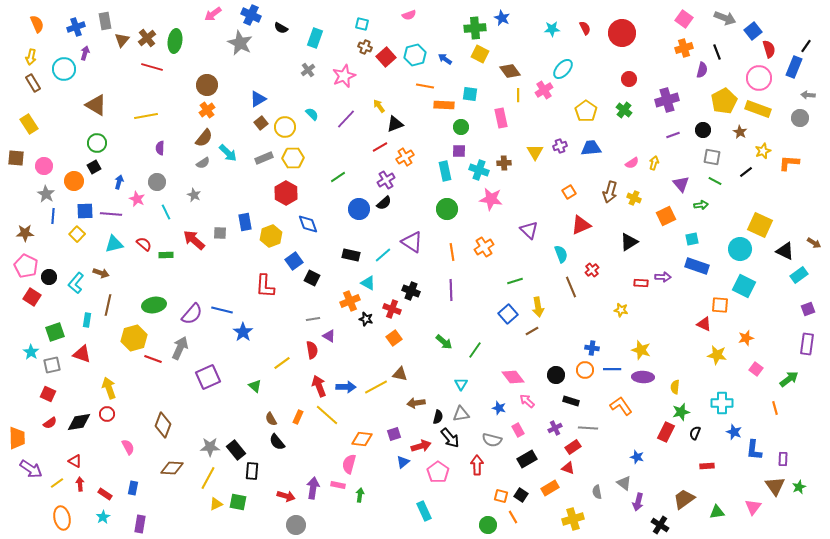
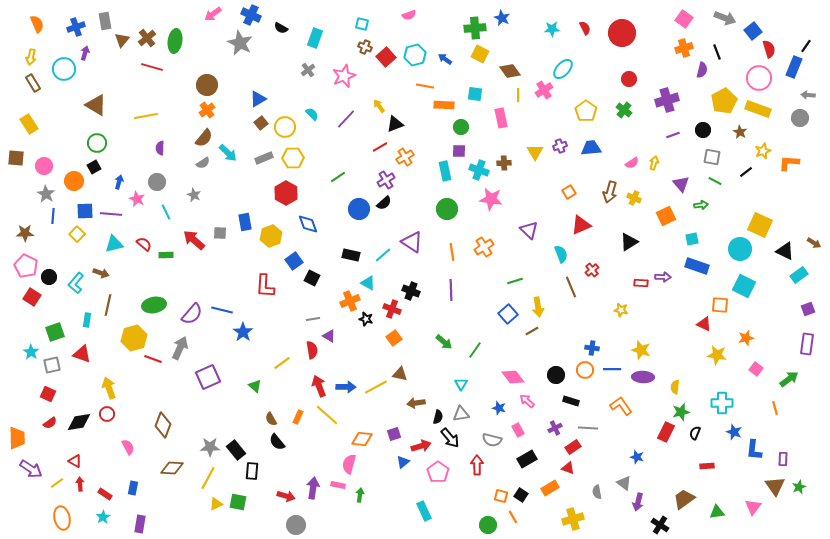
cyan square at (470, 94): moved 5 px right
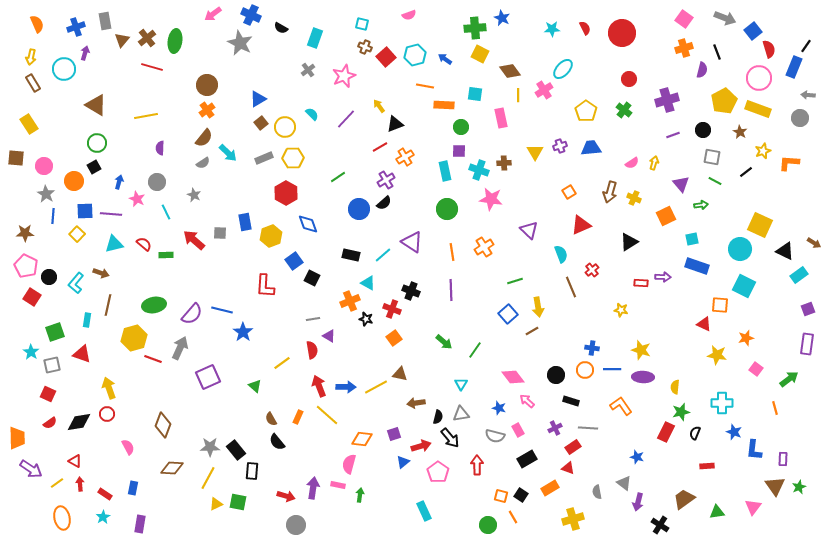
gray semicircle at (492, 440): moved 3 px right, 4 px up
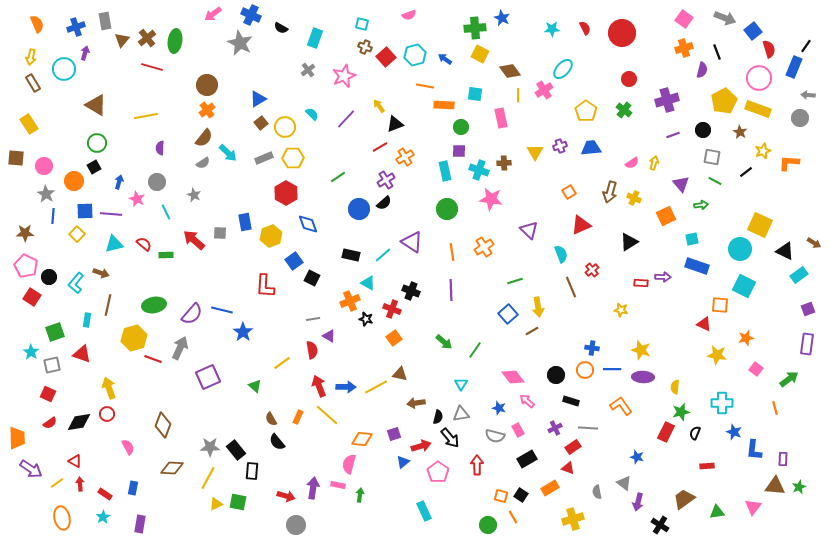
brown triangle at (775, 486): rotated 50 degrees counterclockwise
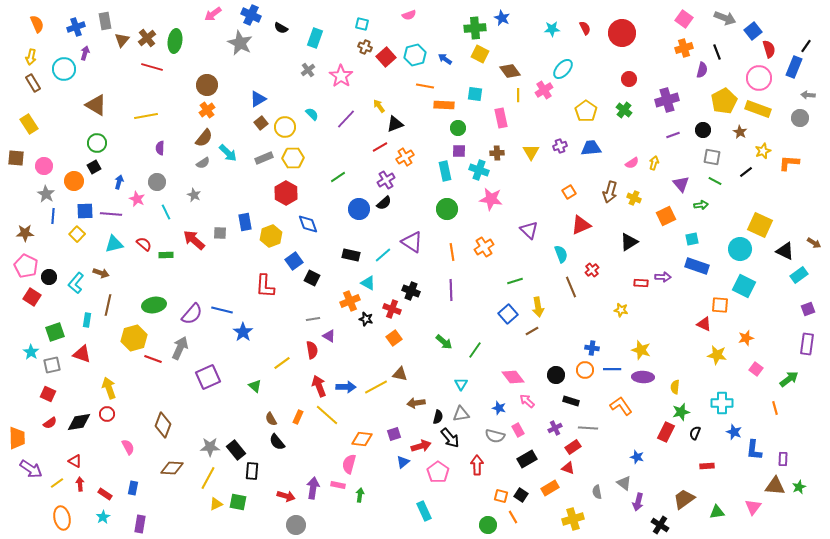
pink star at (344, 76): moved 3 px left; rotated 15 degrees counterclockwise
green circle at (461, 127): moved 3 px left, 1 px down
yellow triangle at (535, 152): moved 4 px left
brown cross at (504, 163): moved 7 px left, 10 px up
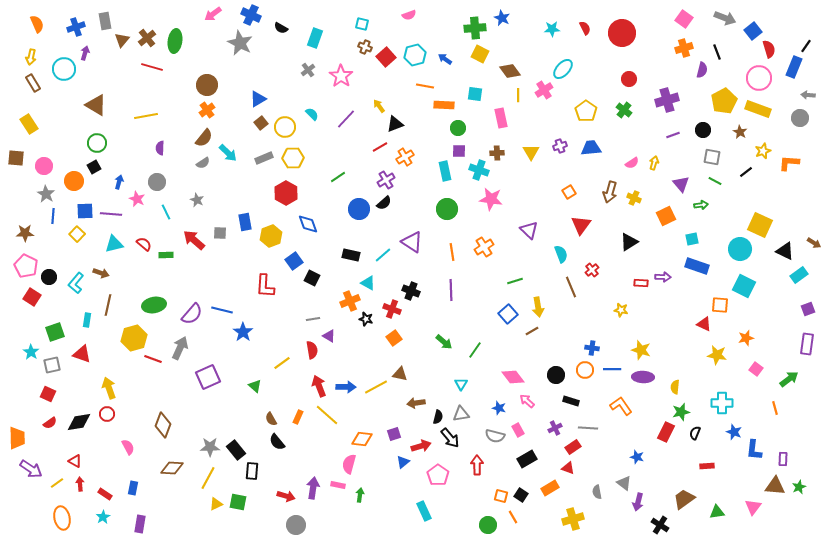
gray star at (194, 195): moved 3 px right, 5 px down
red triangle at (581, 225): rotated 30 degrees counterclockwise
pink pentagon at (438, 472): moved 3 px down
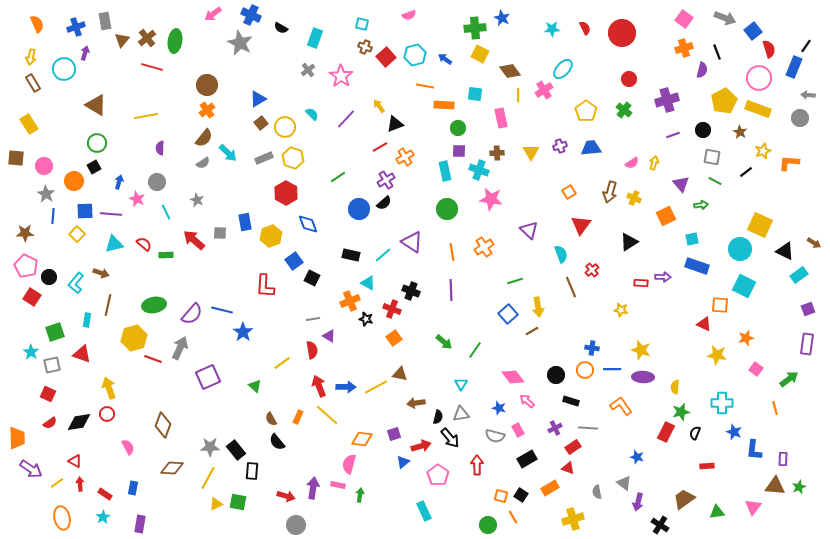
yellow hexagon at (293, 158): rotated 20 degrees clockwise
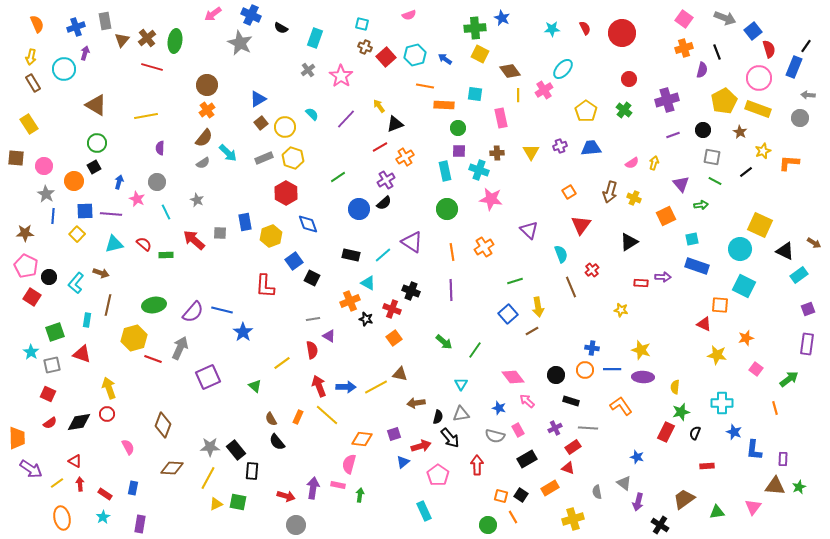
purple semicircle at (192, 314): moved 1 px right, 2 px up
